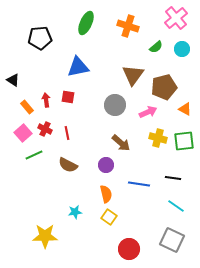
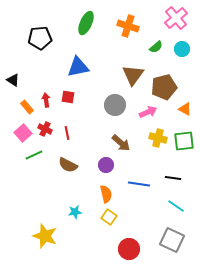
yellow star: rotated 20 degrees clockwise
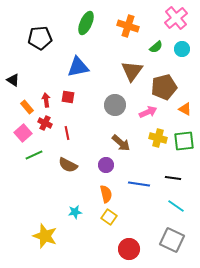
brown triangle: moved 1 px left, 4 px up
red cross: moved 6 px up
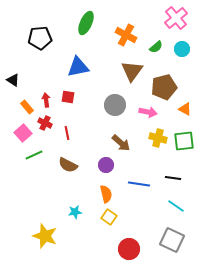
orange cross: moved 2 px left, 9 px down; rotated 10 degrees clockwise
pink arrow: rotated 36 degrees clockwise
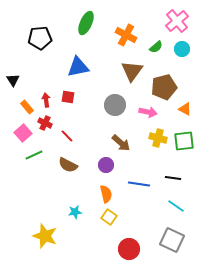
pink cross: moved 1 px right, 3 px down
black triangle: rotated 24 degrees clockwise
red line: moved 3 px down; rotated 32 degrees counterclockwise
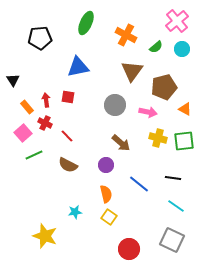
blue line: rotated 30 degrees clockwise
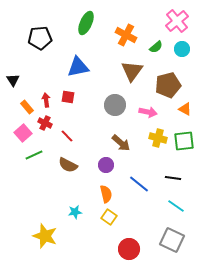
brown pentagon: moved 4 px right, 2 px up
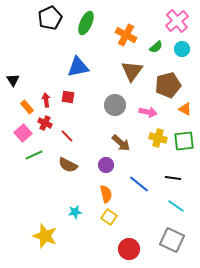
black pentagon: moved 10 px right, 20 px up; rotated 20 degrees counterclockwise
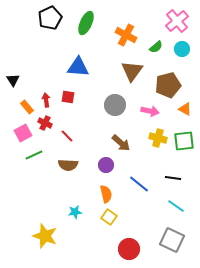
blue triangle: rotated 15 degrees clockwise
pink arrow: moved 2 px right, 1 px up
pink square: rotated 12 degrees clockwise
brown semicircle: rotated 24 degrees counterclockwise
